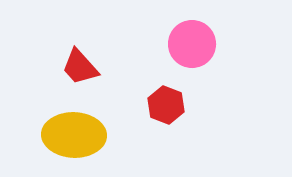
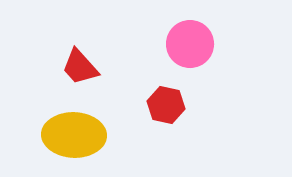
pink circle: moved 2 px left
red hexagon: rotated 9 degrees counterclockwise
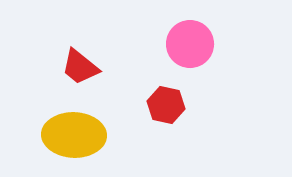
red trapezoid: rotated 9 degrees counterclockwise
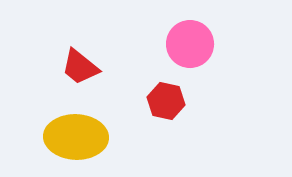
red hexagon: moved 4 px up
yellow ellipse: moved 2 px right, 2 px down
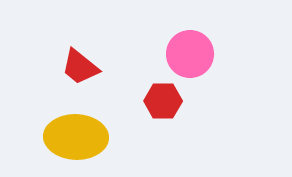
pink circle: moved 10 px down
red hexagon: moved 3 px left; rotated 12 degrees counterclockwise
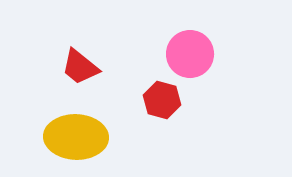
red hexagon: moved 1 px left, 1 px up; rotated 15 degrees clockwise
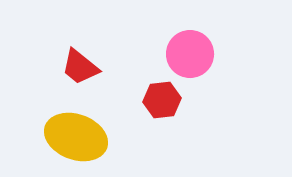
red hexagon: rotated 21 degrees counterclockwise
yellow ellipse: rotated 18 degrees clockwise
